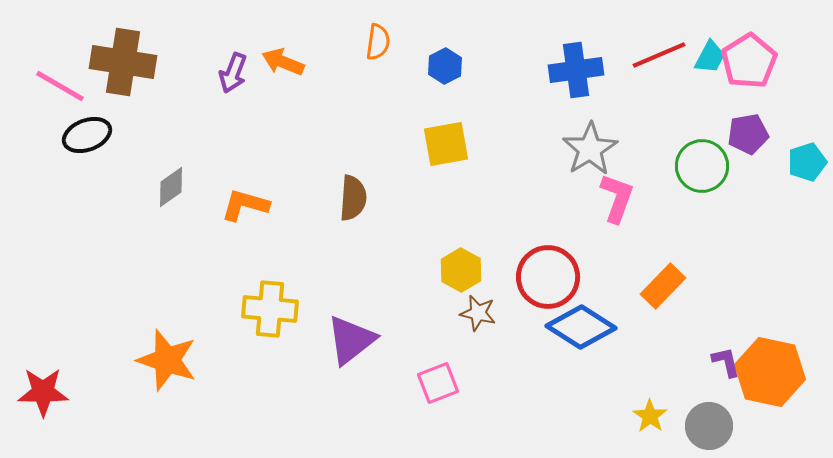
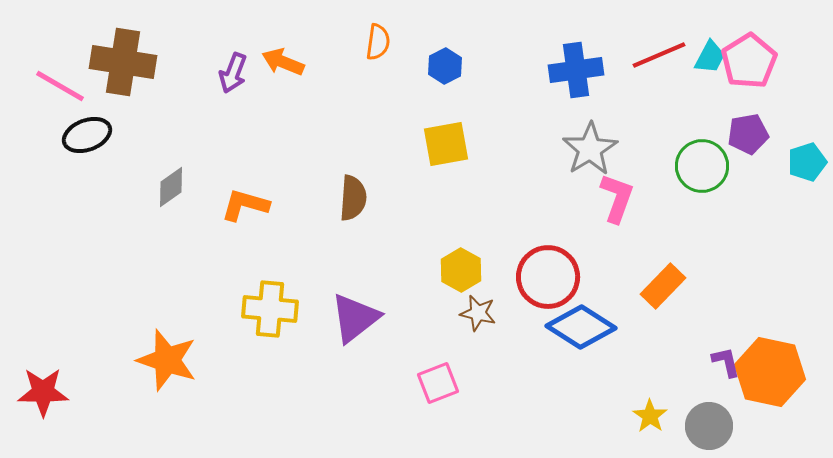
purple triangle: moved 4 px right, 22 px up
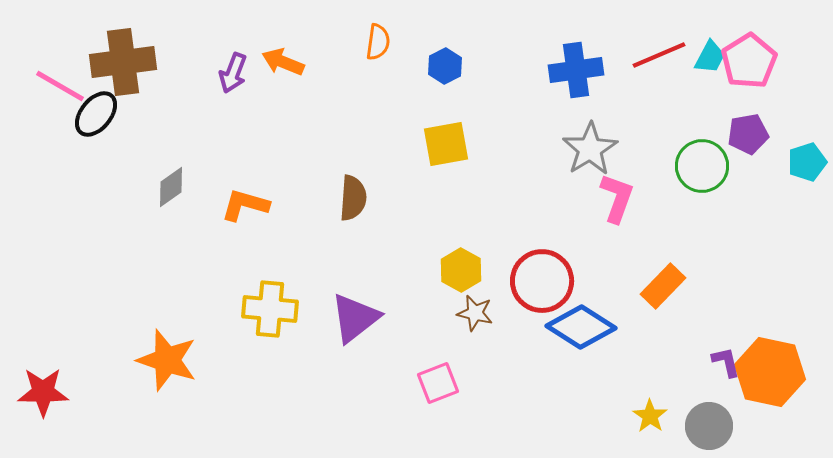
brown cross: rotated 16 degrees counterclockwise
black ellipse: moved 9 px right, 21 px up; rotated 30 degrees counterclockwise
red circle: moved 6 px left, 4 px down
brown star: moved 3 px left
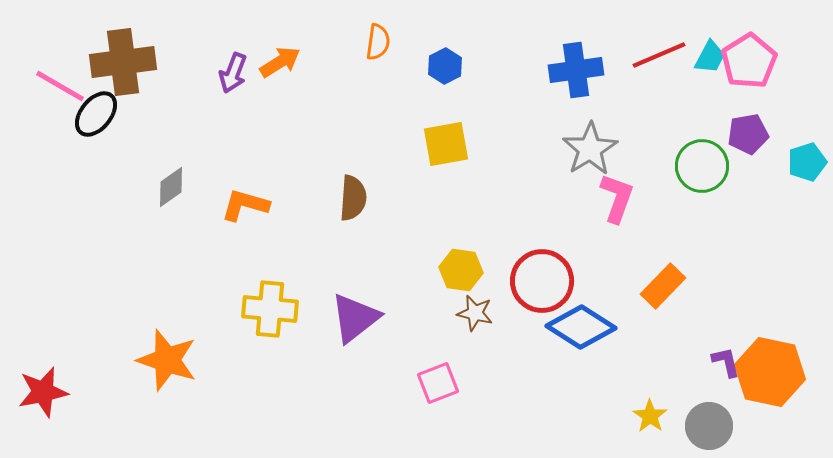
orange arrow: moved 3 px left; rotated 126 degrees clockwise
yellow hexagon: rotated 21 degrees counterclockwise
red star: rotated 12 degrees counterclockwise
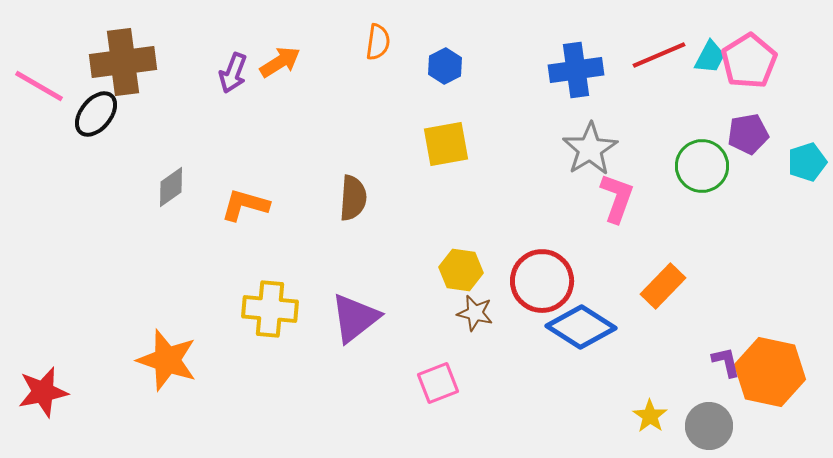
pink line: moved 21 px left
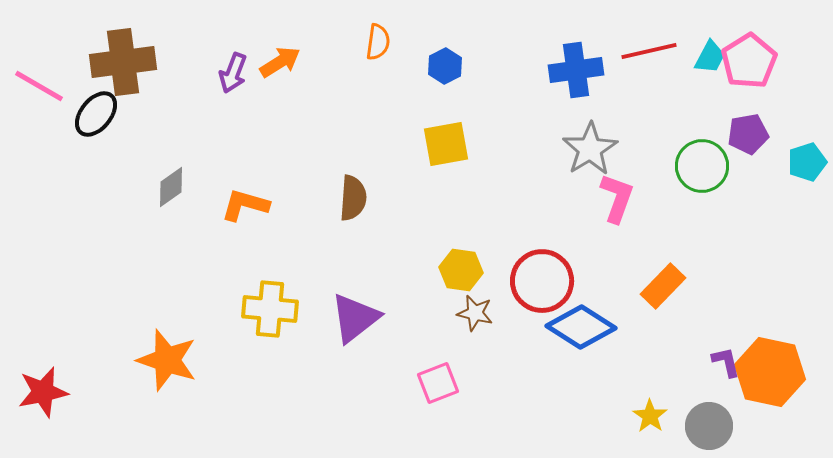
red line: moved 10 px left, 4 px up; rotated 10 degrees clockwise
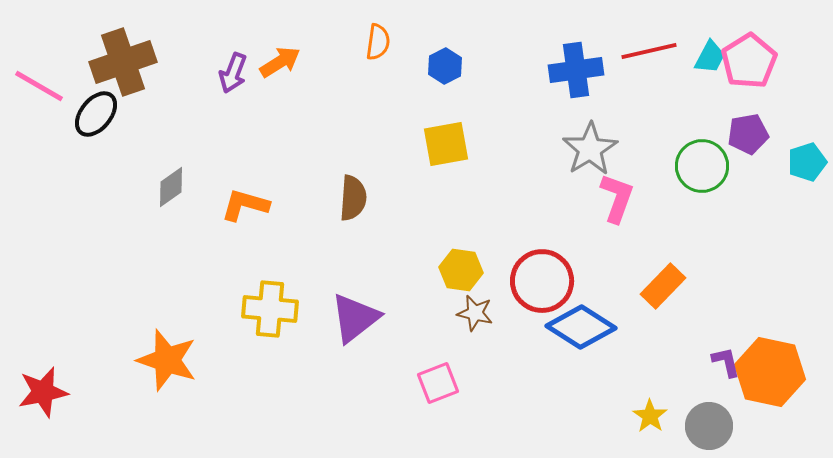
brown cross: rotated 12 degrees counterclockwise
